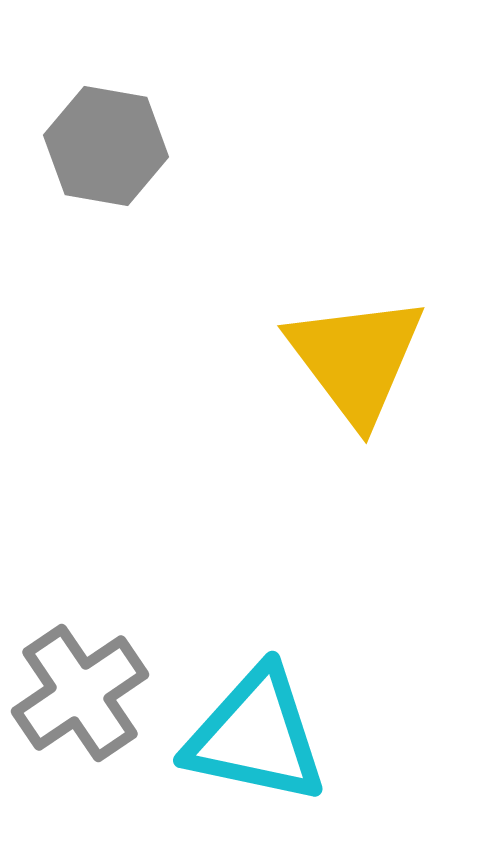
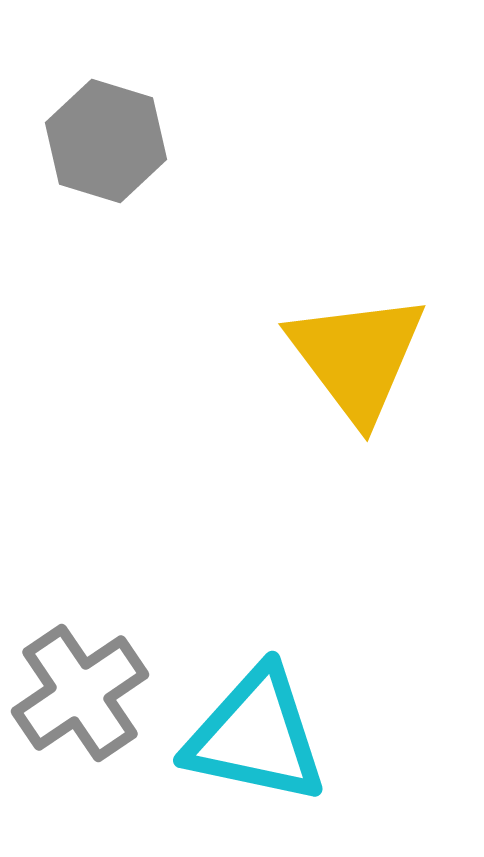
gray hexagon: moved 5 px up; rotated 7 degrees clockwise
yellow triangle: moved 1 px right, 2 px up
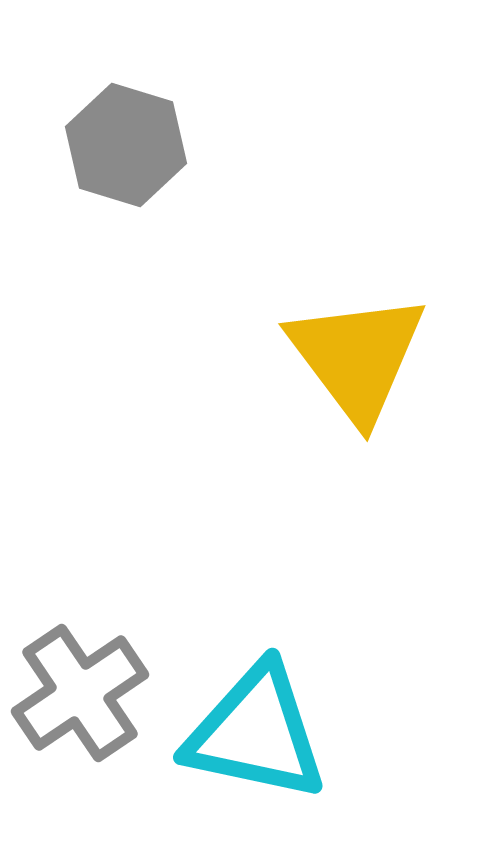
gray hexagon: moved 20 px right, 4 px down
cyan triangle: moved 3 px up
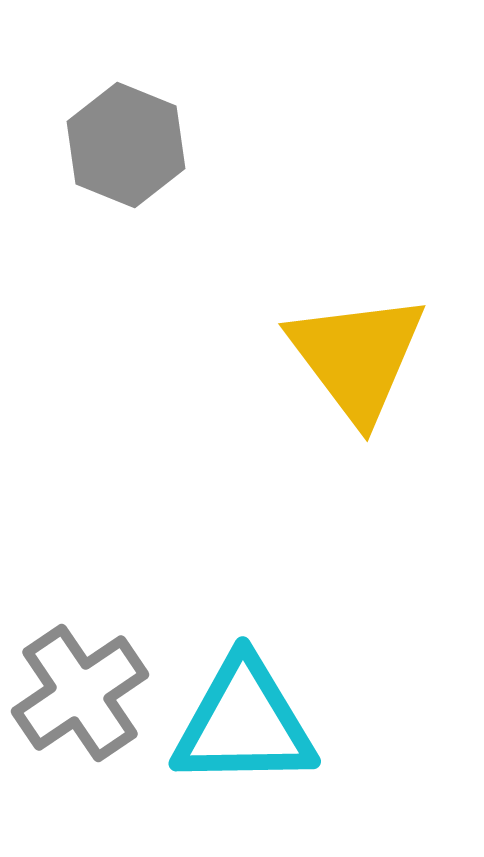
gray hexagon: rotated 5 degrees clockwise
cyan triangle: moved 12 px left, 10 px up; rotated 13 degrees counterclockwise
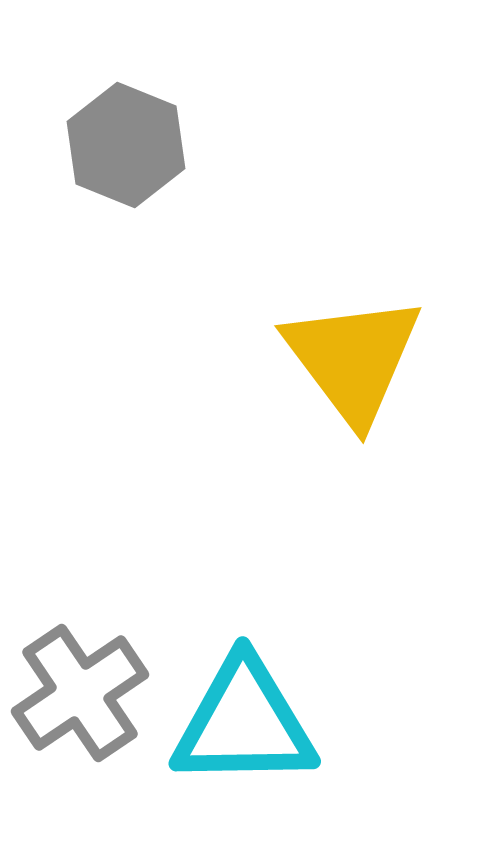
yellow triangle: moved 4 px left, 2 px down
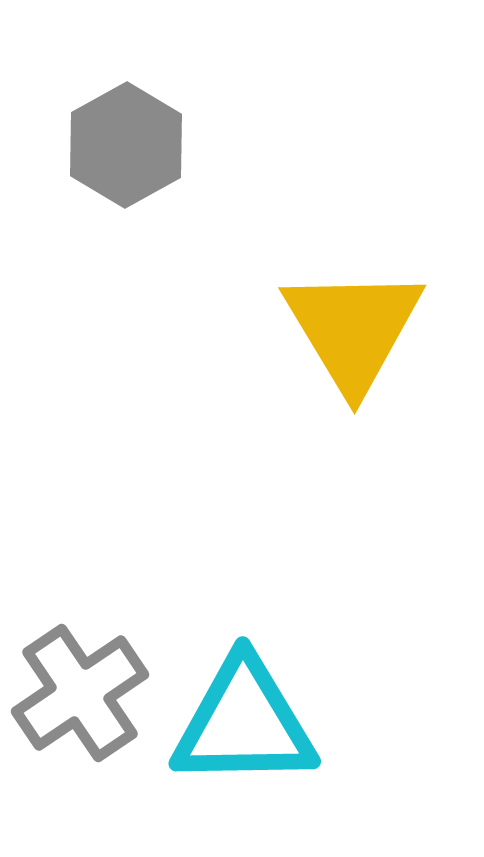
gray hexagon: rotated 9 degrees clockwise
yellow triangle: moved 30 px up; rotated 6 degrees clockwise
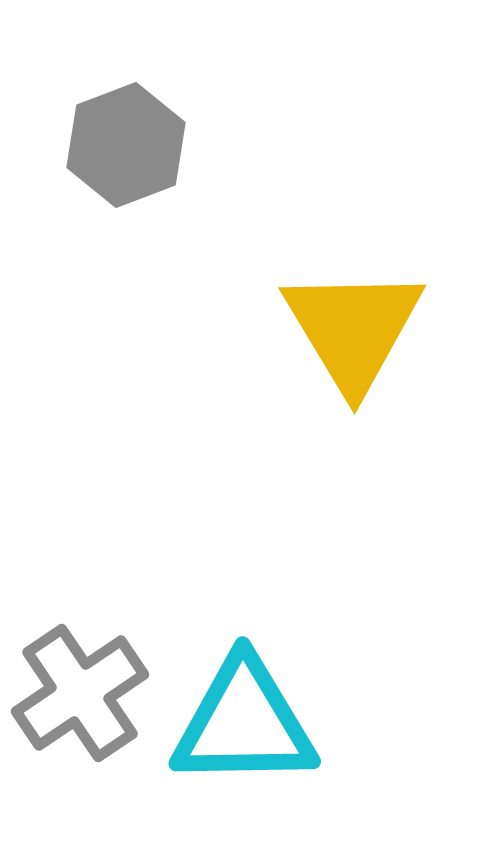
gray hexagon: rotated 8 degrees clockwise
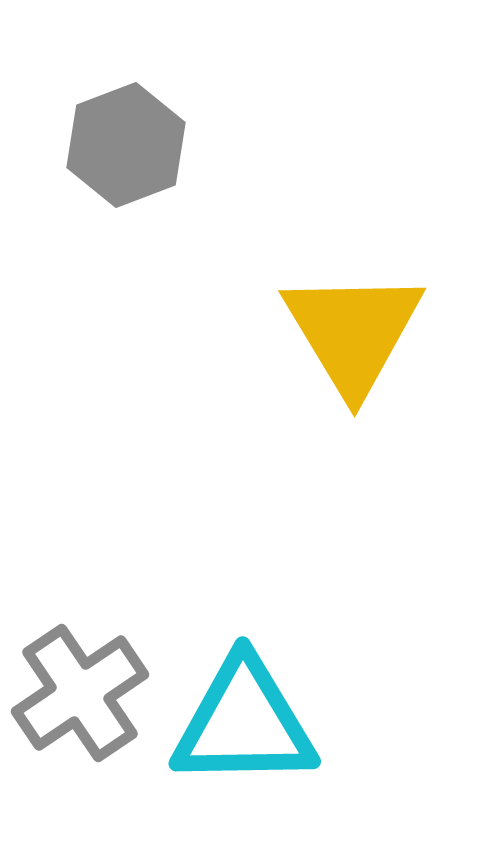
yellow triangle: moved 3 px down
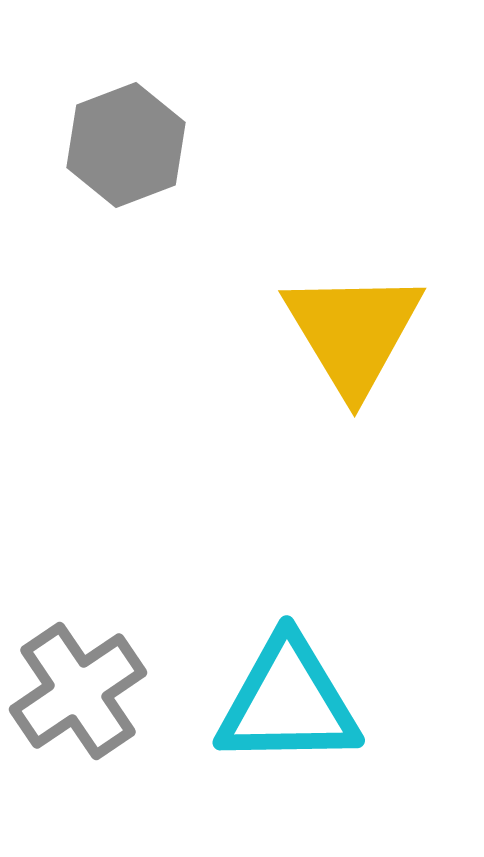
gray cross: moved 2 px left, 2 px up
cyan triangle: moved 44 px right, 21 px up
